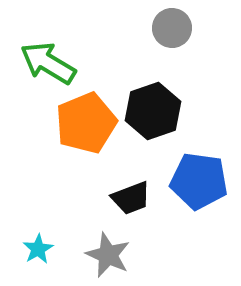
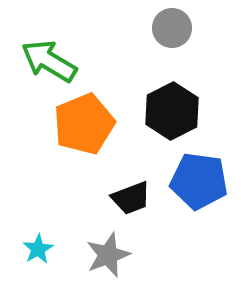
green arrow: moved 1 px right, 2 px up
black hexagon: moved 19 px right; rotated 8 degrees counterclockwise
orange pentagon: moved 2 px left, 1 px down
gray star: rotated 27 degrees clockwise
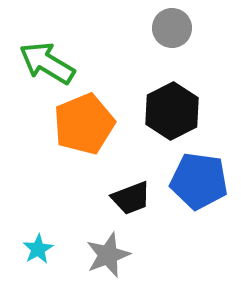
green arrow: moved 2 px left, 2 px down
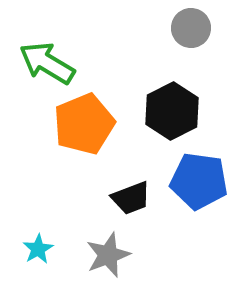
gray circle: moved 19 px right
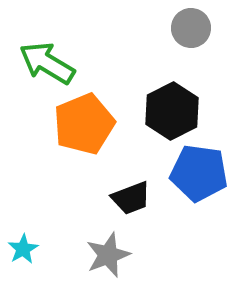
blue pentagon: moved 8 px up
cyan star: moved 15 px left
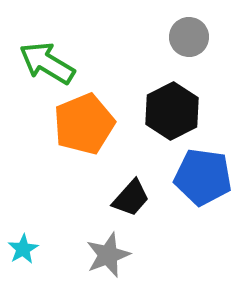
gray circle: moved 2 px left, 9 px down
blue pentagon: moved 4 px right, 4 px down
black trapezoid: rotated 27 degrees counterclockwise
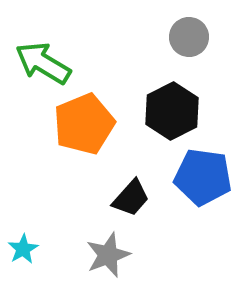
green arrow: moved 4 px left
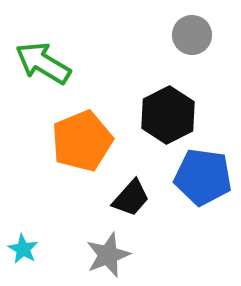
gray circle: moved 3 px right, 2 px up
black hexagon: moved 4 px left, 4 px down
orange pentagon: moved 2 px left, 17 px down
cyan star: rotated 12 degrees counterclockwise
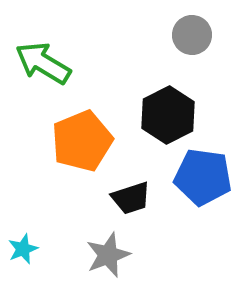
black trapezoid: rotated 30 degrees clockwise
cyan star: rotated 20 degrees clockwise
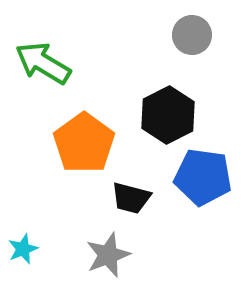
orange pentagon: moved 2 px right, 2 px down; rotated 14 degrees counterclockwise
black trapezoid: rotated 33 degrees clockwise
